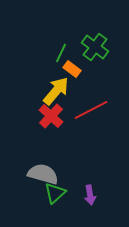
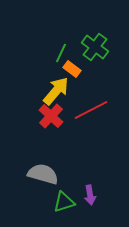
green triangle: moved 9 px right, 9 px down; rotated 25 degrees clockwise
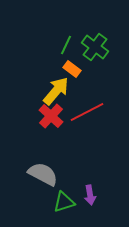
green line: moved 5 px right, 8 px up
red line: moved 4 px left, 2 px down
gray semicircle: rotated 12 degrees clockwise
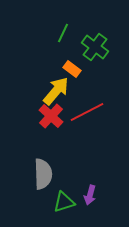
green line: moved 3 px left, 12 px up
gray semicircle: rotated 60 degrees clockwise
purple arrow: rotated 24 degrees clockwise
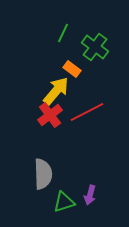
red cross: moved 1 px left, 1 px up; rotated 10 degrees clockwise
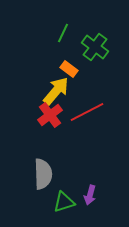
orange rectangle: moved 3 px left
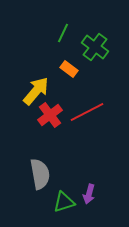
yellow arrow: moved 20 px left
gray semicircle: moved 3 px left; rotated 8 degrees counterclockwise
purple arrow: moved 1 px left, 1 px up
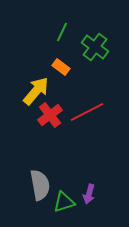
green line: moved 1 px left, 1 px up
orange rectangle: moved 8 px left, 2 px up
gray semicircle: moved 11 px down
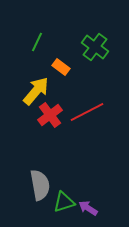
green line: moved 25 px left, 10 px down
purple arrow: moved 1 px left, 14 px down; rotated 108 degrees clockwise
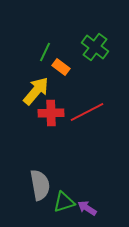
green line: moved 8 px right, 10 px down
red cross: moved 1 px right, 2 px up; rotated 35 degrees clockwise
purple arrow: moved 1 px left
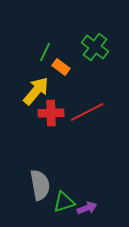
purple arrow: rotated 126 degrees clockwise
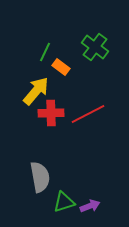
red line: moved 1 px right, 2 px down
gray semicircle: moved 8 px up
purple arrow: moved 3 px right, 2 px up
